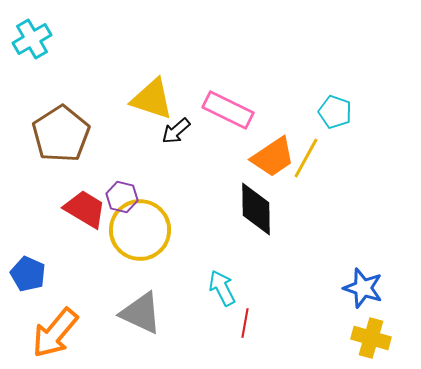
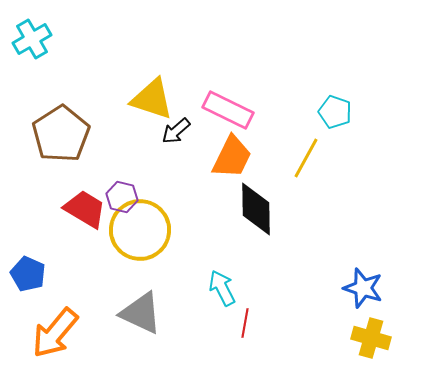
orange trapezoid: moved 41 px left; rotated 30 degrees counterclockwise
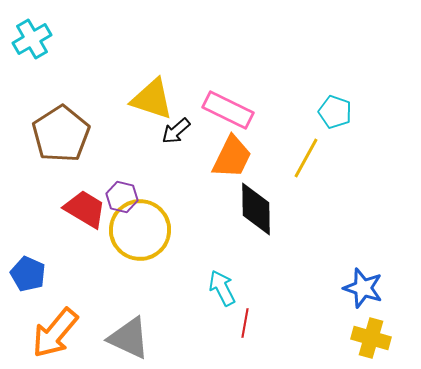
gray triangle: moved 12 px left, 25 px down
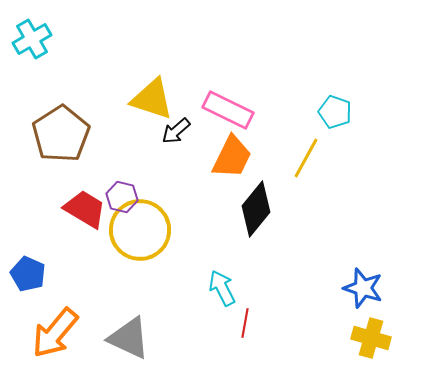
black diamond: rotated 40 degrees clockwise
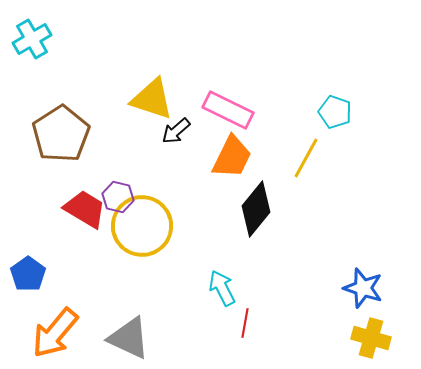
purple hexagon: moved 4 px left
yellow circle: moved 2 px right, 4 px up
blue pentagon: rotated 12 degrees clockwise
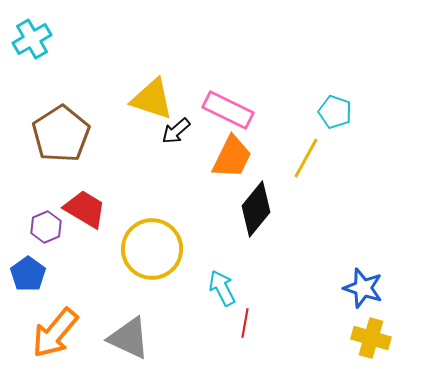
purple hexagon: moved 72 px left, 30 px down; rotated 24 degrees clockwise
yellow circle: moved 10 px right, 23 px down
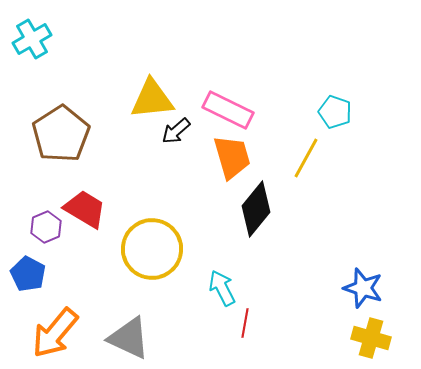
yellow triangle: rotated 24 degrees counterclockwise
orange trapezoid: rotated 42 degrees counterclockwise
blue pentagon: rotated 8 degrees counterclockwise
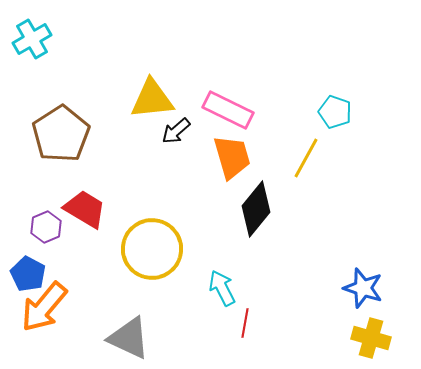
orange arrow: moved 11 px left, 26 px up
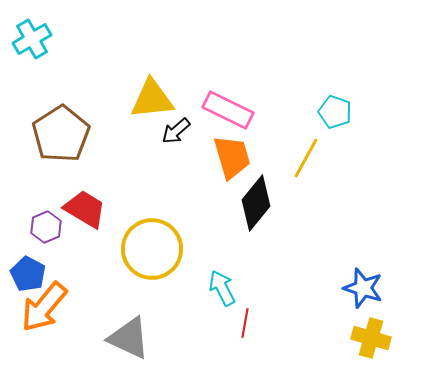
black diamond: moved 6 px up
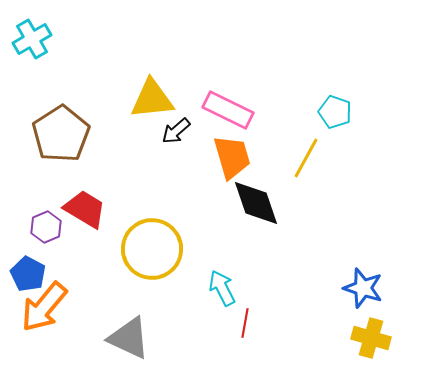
black diamond: rotated 58 degrees counterclockwise
